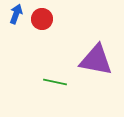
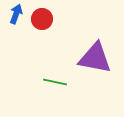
purple triangle: moved 1 px left, 2 px up
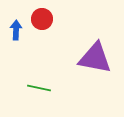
blue arrow: moved 16 px down; rotated 18 degrees counterclockwise
green line: moved 16 px left, 6 px down
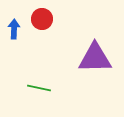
blue arrow: moved 2 px left, 1 px up
purple triangle: rotated 12 degrees counterclockwise
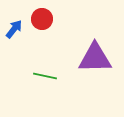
blue arrow: rotated 36 degrees clockwise
green line: moved 6 px right, 12 px up
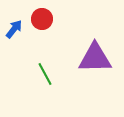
green line: moved 2 px up; rotated 50 degrees clockwise
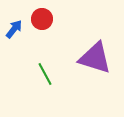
purple triangle: rotated 18 degrees clockwise
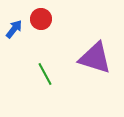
red circle: moved 1 px left
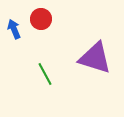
blue arrow: rotated 60 degrees counterclockwise
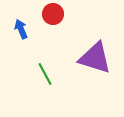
red circle: moved 12 px right, 5 px up
blue arrow: moved 7 px right
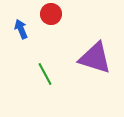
red circle: moved 2 px left
